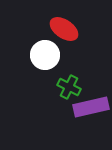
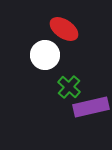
green cross: rotated 15 degrees clockwise
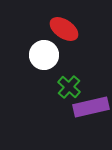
white circle: moved 1 px left
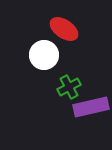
green cross: rotated 20 degrees clockwise
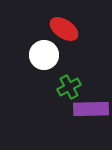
purple rectangle: moved 2 px down; rotated 12 degrees clockwise
